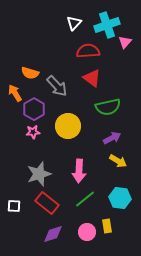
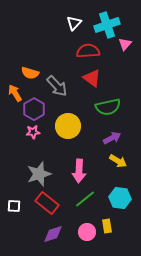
pink triangle: moved 2 px down
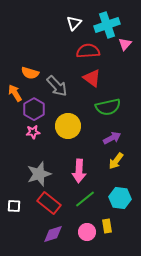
yellow arrow: moved 2 px left; rotated 96 degrees clockwise
red rectangle: moved 2 px right
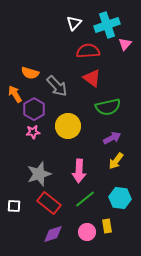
orange arrow: moved 1 px down
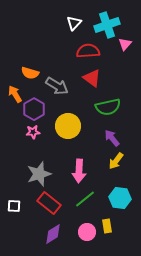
gray arrow: rotated 15 degrees counterclockwise
purple arrow: rotated 102 degrees counterclockwise
purple diamond: rotated 15 degrees counterclockwise
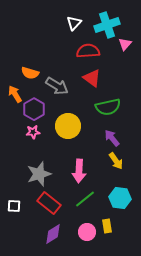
yellow arrow: rotated 72 degrees counterclockwise
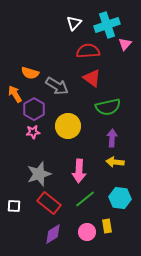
purple arrow: rotated 42 degrees clockwise
yellow arrow: moved 1 px left, 1 px down; rotated 132 degrees clockwise
